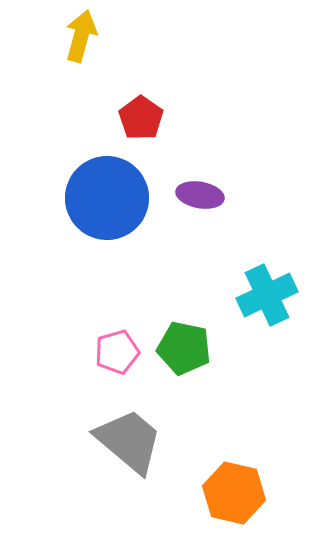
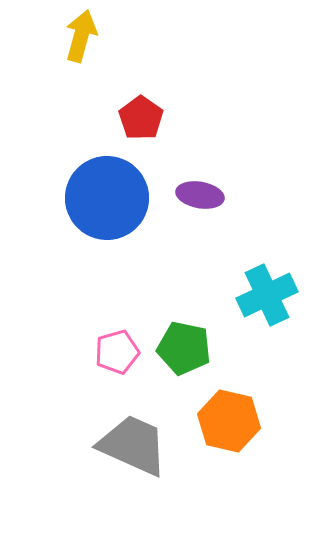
gray trapezoid: moved 4 px right, 4 px down; rotated 16 degrees counterclockwise
orange hexagon: moved 5 px left, 72 px up
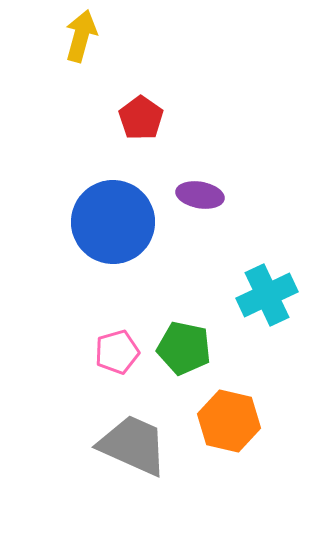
blue circle: moved 6 px right, 24 px down
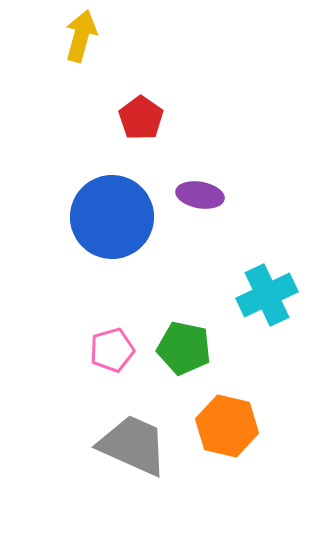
blue circle: moved 1 px left, 5 px up
pink pentagon: moved 5 px left, 2 px up
orange hexagon: moved 2 px left, 5 px down
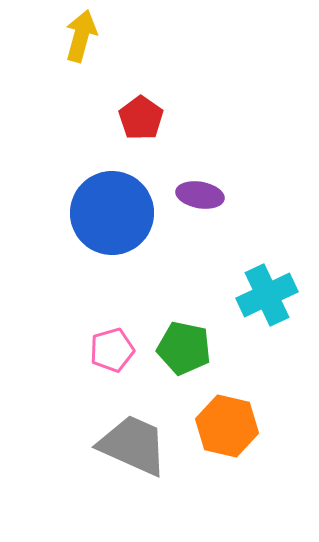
blue circle: moved 4 px up
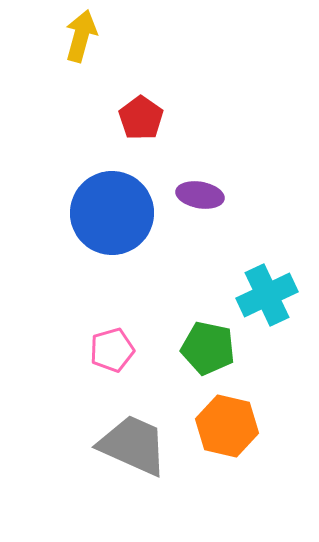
green pentagon: moved 24 px right
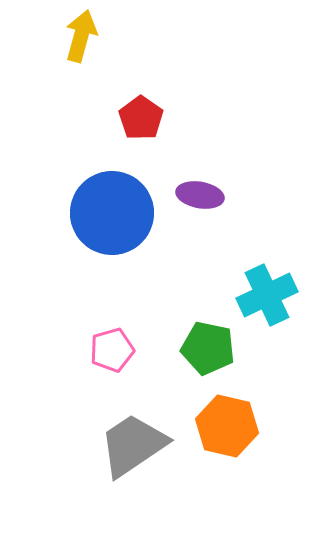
gray trapezoid: rotated 58 degrees counterclockwise
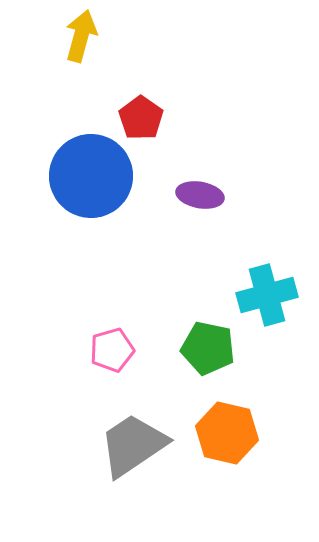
blue circle: moved 21 px left, 37 px up
cyan cross: rotated 10 degrees clockwise
orange hexagon: moved 7 px down
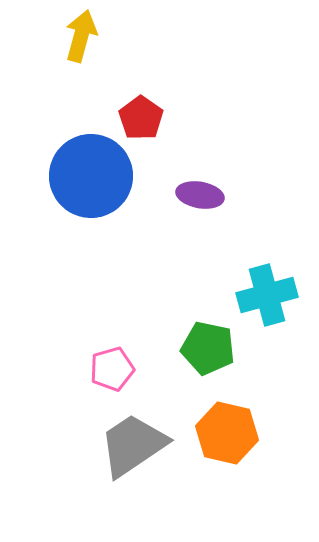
pink pentagon: moved 19 px down
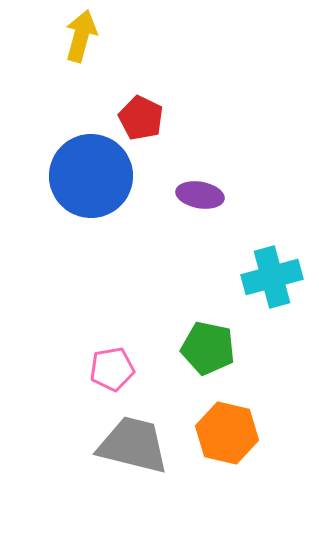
red pentagon: rotated 9 degrees counterclockwise
cyan cross: moved 5 px right, 18 px up
pink pentagon: rotated 6 degrees clockwise
gray trapezoid: rotated 48 degrees clockwise
